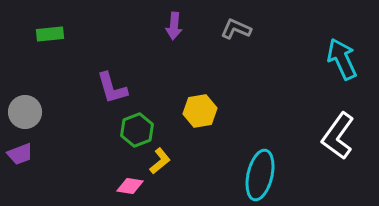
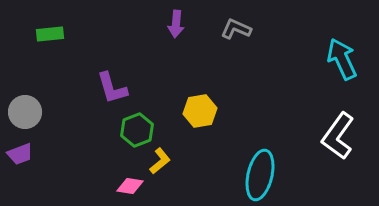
purple arrow: moved 2 px right, 2 px up
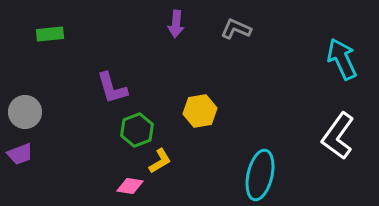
yellow L-shape: rotated 8 degrees clockwise
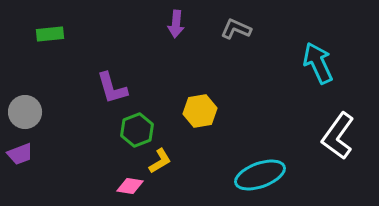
cyan arrow: moved 24 px left, 4 px down
cyan ellipse: rotated 57 degrees clockwise
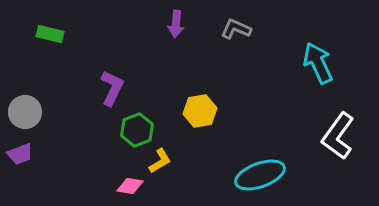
green rectangle: rotated 20 degrees clockwise
purple L-shape: rotated 138 degrees counterclockwise
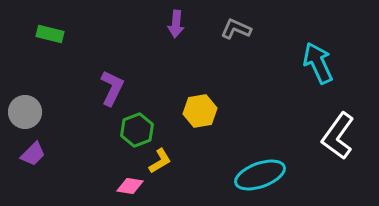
purple trapezoid: moved 13 px right; rotated 24 degrees counterclockwise
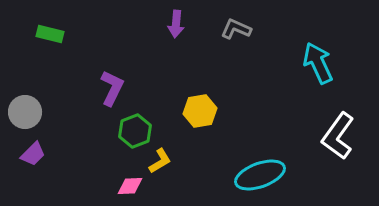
green hexagon: moved 2 px left, 1 px down
pink diamond: rotated 12 degrees counterclockwise
